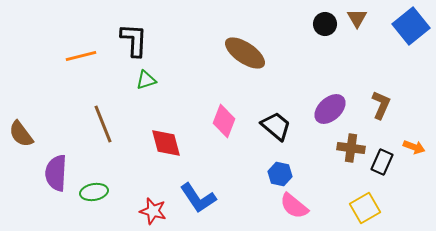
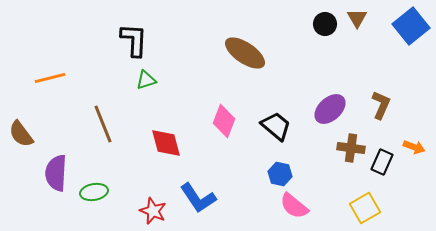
orange line: moved 31 px left, 22 px down
red star: rotated 8 degrees clockwise
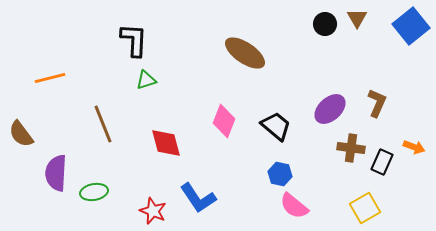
brown L-shape: moved 4 px left, 2 px up
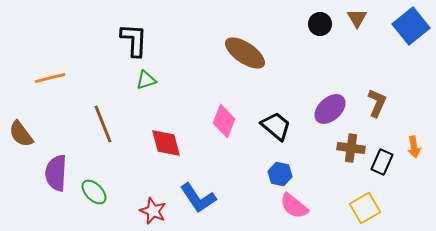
black circle: moved 5 px left
orange arrow: rotated 60 degrees clockwise
green ellipse: rotated 56 degrees clockwise
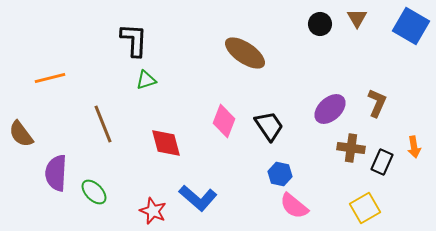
blue square: rotated 21 degrees counterclockwise
black trapezoid: moved 7 px left; rotated 16 degrees clockwise
blue L-shape: rotated 15 degrees counterclockwise
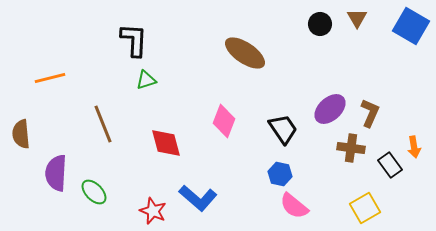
brown L-shape: moved 7 px left, 10 px down
black trapezoid: moved 14 px right, 3 px down
brown semicircle: rotated 32 degrees clockwise
black rectangle: moved 8 px right, 3 px down; rotated 60 degrees counterclockwise
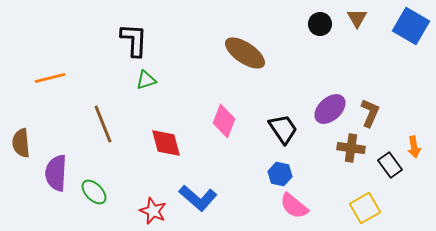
brown semicircle: moved 9 px down
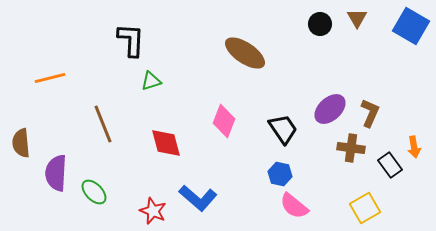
black L-shape: moved 3 px left
green triangle: moved 5 px right, 1 px down
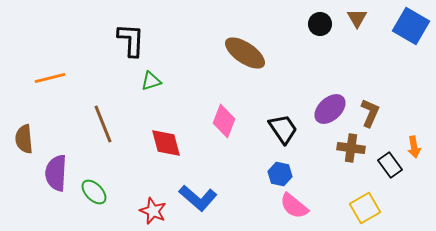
brown semicircle: moved 3 px right, 4 px up
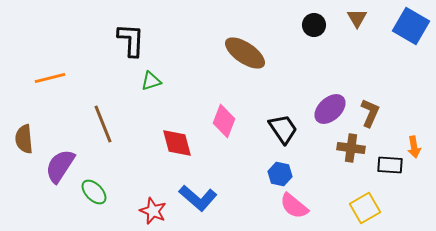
black circle: moved 6 px left, 1 px down
red diamond: moved 11 px right
black rectangle: rotated 50 degrees counterclockwise
purple semicircle: moved 4 px right, 7 px up; rotated 30 degrees clockwise
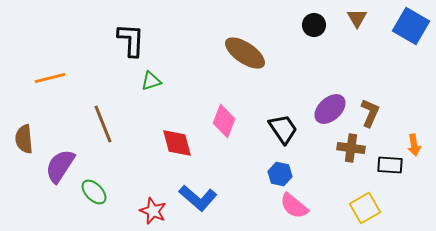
orange arrow: moved 2 px up
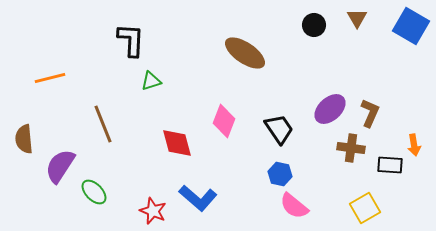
black trapezoid: moved 4 px left
